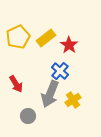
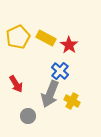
yellow rectangle: rotated 66 degrees clockwise
yellow cross: moved 1 px left, 1 px down; rotated 28 degrees counterclockwise
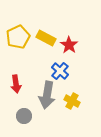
red arrow: rotated 24 degrees clockwise
gray arrow: moved 3 px left, 1 px down; rotated 12 degrees counterclockwise
gray circle: moved 4 px left
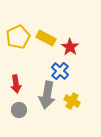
red star: moved 1 px right, 2 px down
gray circle: moved 5 px left, 6 px up
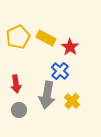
yellow cross: rotated 14 degrees clockwise
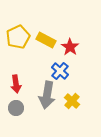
yellow rectangle: moved 2 px down
gray circle: moved 3 px left, 2 px up
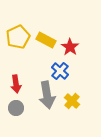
gray arrow: rotated 20 degrees counterclockwise
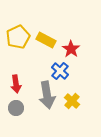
red star: moved 1 px right, 2 px down
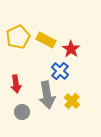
gray circle: moved 6 px right, 4 px down
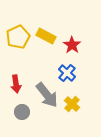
yellow rectangle: moved 4 px up
red star: moved 1 px right, 4 px up
blue cross: moved 7 px right, 2 px down
gray arrow: rotated 28 degrees counterclockwise
yellow cross: moved 3 px down
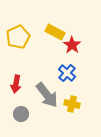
yellow rectangle: moved 9 px right, 4 px up
red arrow: rotated 18 degrees clockwise
yellow cross: rotated 28 degrees counterclockwise
gray circle: moved 1 px left, 2 px down
